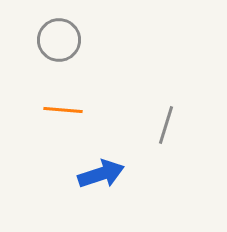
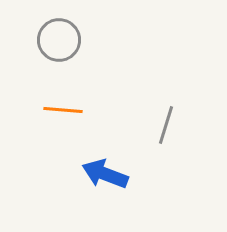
blue arrow: moved 4 px right; rotated 141 degrees counterclockwise
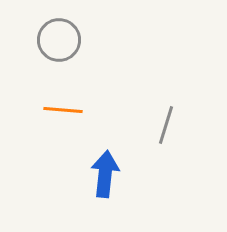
blue arrow: rotated 75 degrees clockwise
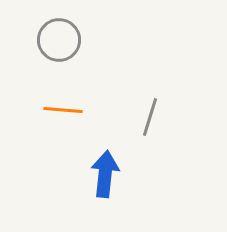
gray line: moved 16 px left, 8 px up
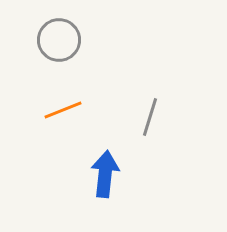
orange line: rotated 27 degrees counterclockwise
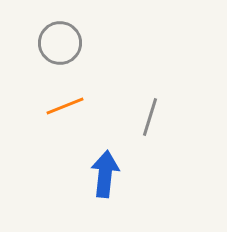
gray circle: moved 1 px right, 3 px down
orange line: moved 2 px right, 4 px up
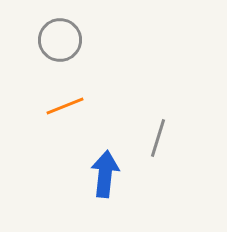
gray circle: moved 3 px up
gray line: moved 8 px right, 21 px down
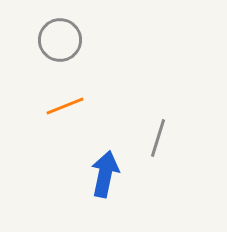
blue arrow: rotated 6 degrees clockwise
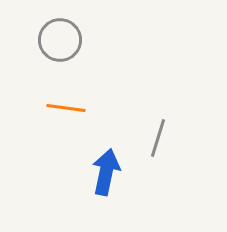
orange line: moved 1 px right, 2 px down; rotated 30 degrees clockwise
blue arrow: moved 1 px right, 2 px up
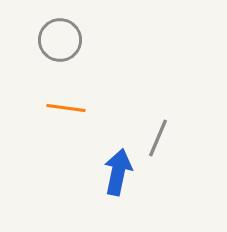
gray line: rotated 6 degrees clockwise
blue arrow: moved 12 px right
